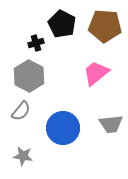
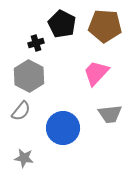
pink trapezoid: rotated 8 degrees counterclockwise
gray trapezoid: moved 1 px left, 10 px up
gray star: moved 1 px right, 2 px down
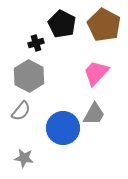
brown pentagon: moved 1 px left, 1 px up; rotated 24 degrees clockwise
gray trapezoid: moved 16 px left; rotated 55 degrees counterclockwise
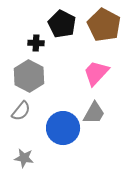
black cross: rotated 21 degrees clockwise
gray trapezoid: moved 1 px up
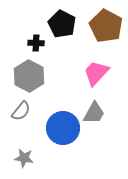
brown pentagon: moved 2 px right, 1 px down
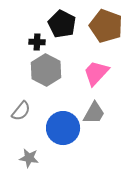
brown pentagon: rotated 8 degrees counterclockwise
black cross: moved 1 px right, 1 px up
gray hexagon: moved 17 px right, 6 px up
gray star: moved 5 px right
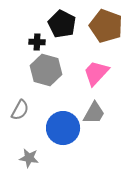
gray hexagon: rotated 12 degrees counterclockwise
gray semicircle: moved 1 px left, 1 px up; rotated 10 degrees counterclockwise
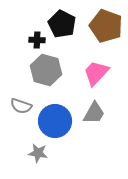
black cross: moved 2 px up
gray semicircle: moved 1 px right, 4 px up; rotated 80 degrees clockwise
blue circle: moved 8 px left, 7 px up
gray star: moved 9 px right, 5 px up
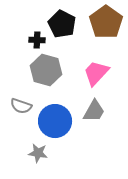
brown pentagon: moved 4 px up; rotated 16 degrees clockwise
gray trapezoid: moved 2 px up
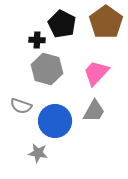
gray hexagon: moved 1 px right, 1 px up
